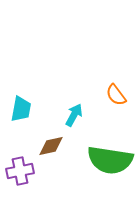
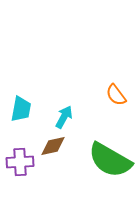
cyan arrow: moved 10 px left, 2 px down
brown diamond: moved 2 px right
green semicircle: rotated 21 degrees clockwise
purple cross: moved 9 px up; rotated 8 degrees clockwise
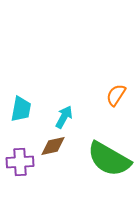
orange semicircle: rotated 70 degrees clockwise
green semicircle: moved 1 px left, 1 px up
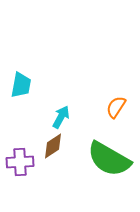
orange semicircle: moved 12 px down
cyan trapezoid: moved 24 px up
cyan arrow: moved 3 px left
brown diamond: rotated 20 degrees counterclockwise
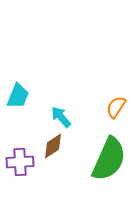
cyan trapezoid: moved 3 px left, 11 px down; rotated 12 degrees clockwise
cyan arrow: rotated 70 degrees counterclockwise
green semicircle: rotated 96 degrees counterclockwise
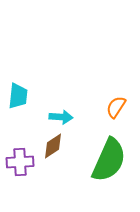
cyan trapezoid: rotated 16 degrees counterclockwise
cyan arrow: rotated 135 degrees clockwise
green semicircle: moved 1 px down
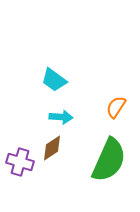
cyan trapezoid: moved 36 px right, 16 px up; rotated 120 degrees clockwise
brown diamond: moved 1 px left, 2 px down
purple cross: rotated 20 degrees clockwise
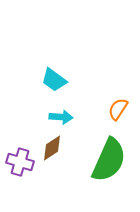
orange semicircle: moved 2 px right, 2 px down
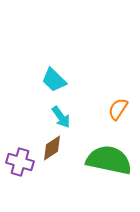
cyan trapezoid: rotated 8 degrees clockwise
cyan arrow: rotated 50 degrees clockwise
green semicircle: rotated 102 degrees counterclockwise
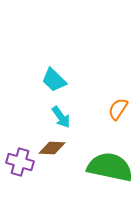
brown diamond: rotated 36 degrees clockwise
green semicircle: moved 1 px right, 7 px down
